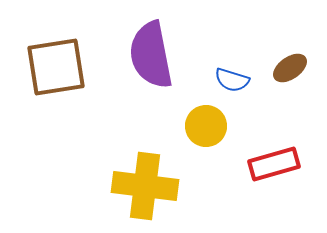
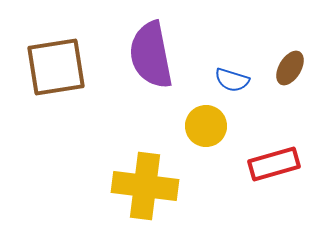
brown ellipse: rotated 24 degrees counterclockwise
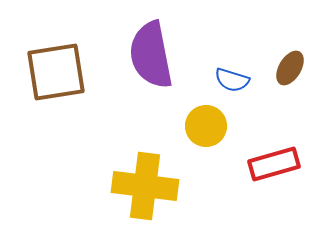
brown square: moved 5 px down
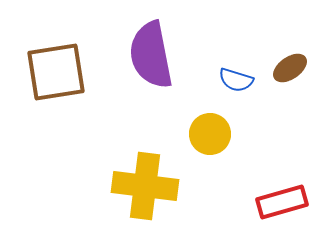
brown ellipse: rotated 24 degrees clockwise
blue semicircle: moved 4 px right
yellow circle: moved 4 px right, 8 px down
red rectangle: moved 8 px right, 38 px down
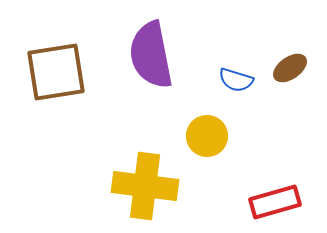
yellow circle: moved 3 px left, 2 px down
red rectangle: moved 7 px left
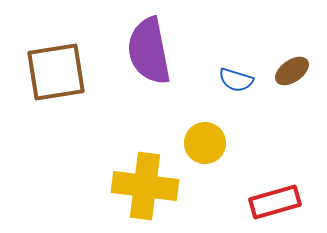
purple semicircle: moved 2 px left, 4 px up
brown ellipse: moved 2 px right, 3 px down
yellow circle: moved 2 px left, 7 px down
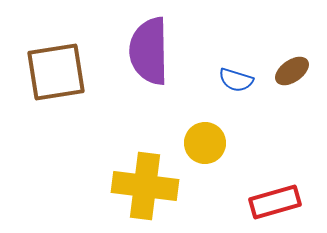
purple semicircle: rotated 10 degrees clockwise
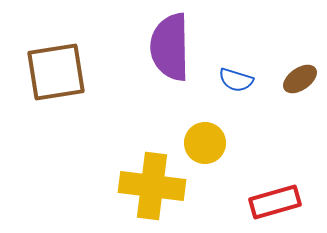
purple semicircle: moved 21 px right, 4 px up
brown ellipse: moved 8 px right, 8 px down
yellow cross: moved 7 px right
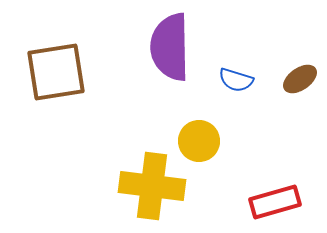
yellow circle: moved 6 px left, 2 px up
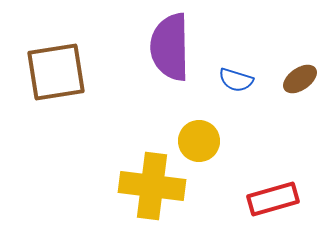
red rectangle: moved 2 px left, 3 px up
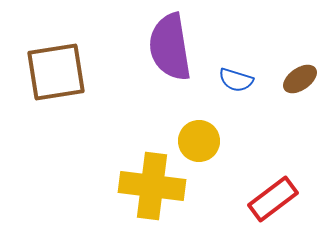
purple semicircle: rotated 8 degrees counterclockwise
red rectangle: rotated 21 degrees counterclockwise
